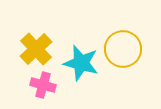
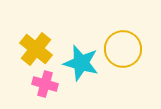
yellow cross: rotated 8 degrees counterclockwise
pink cross: moved 2 px right, 1 px up
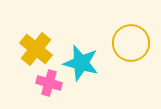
yellow circle: moved 8 px right, 6 px up
pink cross: moved 4 px right, 1 px up
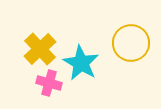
yellow cross: moved 4 px right; rotated 8 degrees clockwise
cyan star: rotated 15 degrees clockwise
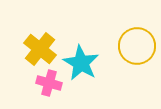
yellow circle: moved 6 px right, 3 px down
yellow cross: rotated 8 degrees counterclockwise
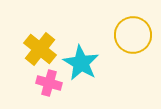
yellow circle: moved 4 px left, 11 px up
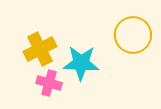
yellow cross: rotated 24 degrees clockwise
cyan star: rotated 27 degrees counterclockwise
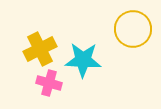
yellow circle: moved 6 px up
cyan star: moved 2 px right, 3 px up
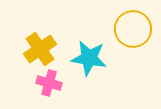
yellow cross: rotated 8 degrees counterclockwise
cyan star: moved 6 px right, 2 px up; rotated 6 degrees clockwise
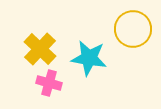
yellow cross: rotated 12 degrees counterclockwise
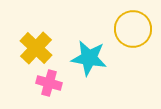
yellow cross: moved 4 px left, 1 px up
